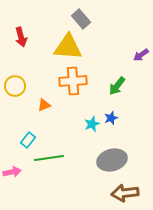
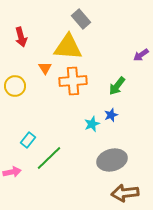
orange triangle: moved 1 px right, 37 px up; rotated 40 degrees counterclockwise
blue star: moved 3 px up
green line: rotated 36 degrees counterclockwise
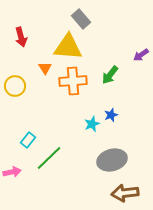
green arrow: moved 7 px left, 11 px up
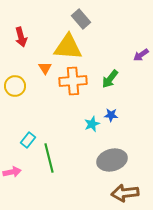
green arrow: moved 4 px down
blue star: rotated 24 degrees clockwise
green line: rotated 60 degrees counterclockwise
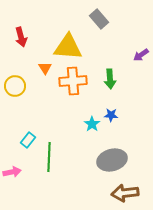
gray rectangle: moved 18 px right
green arrow: rotated 42 degrees counterclockwise
cyan star: rotated 14 degrees counterclockwise
green line: moved 1 px up; rotated 16 degrees clockwise
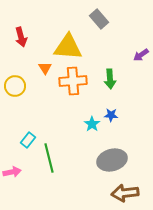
green line: moved 1 px down; rotated 16 degrees counterclockwise
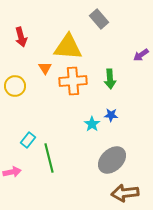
gray ellipse: rotated 28 degrees counterclockwise
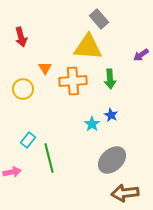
yellow triangle: moved 20 px right
yellow circle: moved 8 px right, 3 px down
blue star: rotated 24 degrees clockwise
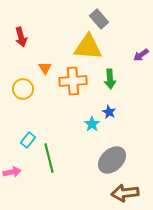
blue star: moved 2 px left, 3 px up
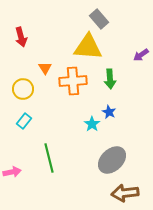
cyan rectangle: moved 4 px left, 19 px up
